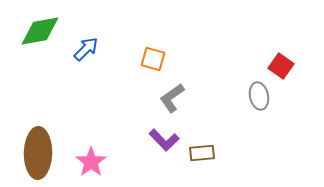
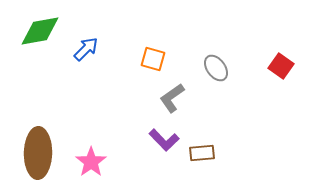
gray ellipse: moved 43 px left, 28 px up; rotated 24 degrees counterclockwise
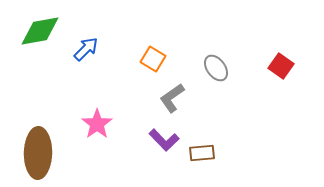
orange square: rotated 15 degrees clockwise
pink star: moved 6 px right, 38 px up
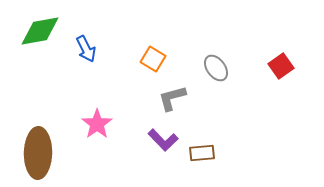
blue arrow: rotated 108 degrees clockwise
red square: rotated 20 degrees clockwise
gray L-shape: rotated 20 degrees clockwise
purple L-shape: moved 1 px left
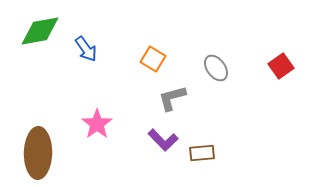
blue arrow: rotated 8 degrees counterclockwise
